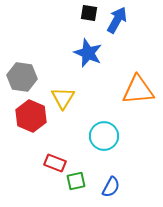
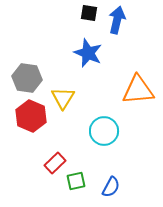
blue arrow: rotated 16 degrees counterclockwise
gray hexagon: moved 5 px right, 1 px down
cyan circle: moved 5 px up
red rectangle: rotated 65 degrees counterclockwise
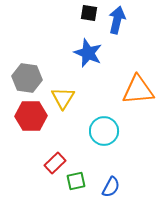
red hexagon: rotated 24 degrees counterclockwise
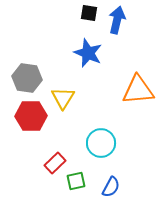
cyan circle: moved 3 px left, 12 px down
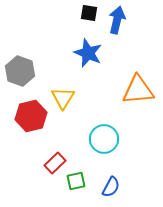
gray hexagon: moved 7 px left, 7 px up; rotated 12 degrees clockwise
red hexagon: rotated 12 degrees counterclockwise
cyan circle: moved 3 px right, 4 px up
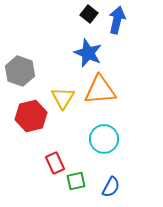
black square: moved 1 px down; rotated 30 degrees clockwise
orange triangle: moved 38 px left
red rectangle: rotated 70 degrees counterclockwise
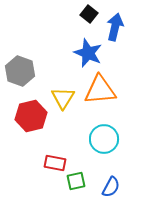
blue arrow: moved 2 px left, 7 px down
red rectangle: rotated 55 degrees counterclockwise
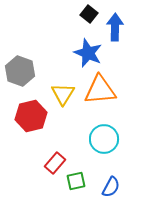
blue arrow: rotated 12 degrees counterclockwise
yellow triangle: moved 4 px up
red rectangle: rotated 60 degrees counterclockwise
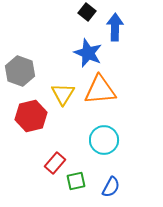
black square: moved 2 px left, 2 px up
cyan circle: moved 1 px down
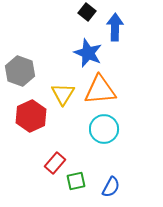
red hexagon: rotated 12 degrees counterclockwise
cyan circle: moved 11 px up
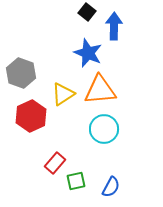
blue arrow: moved 1 px left, 1 px up
gray hexagon: moved 1 px right, 2 px down
yellow triangle: rotated 25 degrees clockwise
